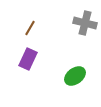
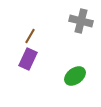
gray cross: moved 4 px left, 2 px up
brown line: moved 8 px down
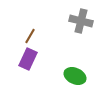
green ellipse: rotated 60 degrees clockwise
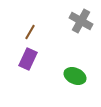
gray cross: rotated 15 degrees clockwise
brown line: moved 4 px up
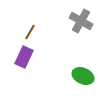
purple rectangle: moved 4 px left, 2 px up
green ellipse: moved 8 px right
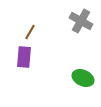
purple rectangle: rotated 20 degrees counterclockwise
green ellipse: moved 2 px down
